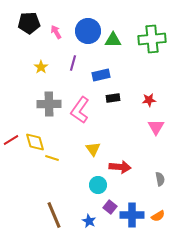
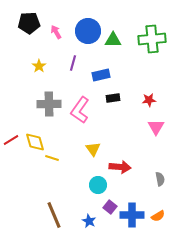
yellow star: moved 2 px left, 1 px up
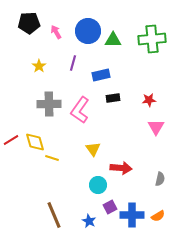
red arrow: moved 1 px right, 1 px down
gray semicircle: rotated 24 degrees clockwise
purple square: rotated 24 degrees clockwise
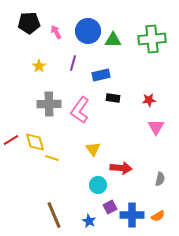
black rectangle: rotated 16 degrees clockwise
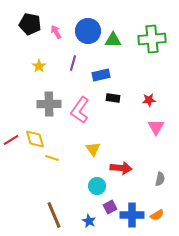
black pentagon: moved 1 px right, 1 px down; rotated 15 degrees clockwise
yellow diamond: moved 3 px up
cyan circle: moved 1 px left, 1 px down
orange semicircle: moved 1 px left, 1 px up
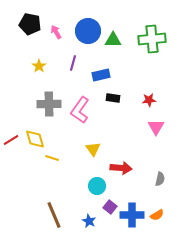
purple square: rotated 24 degrees counterclockwise
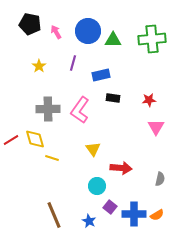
gray cross: moved 1 px left, 5 px down
blue cross: moved 2 px right, 1 px up
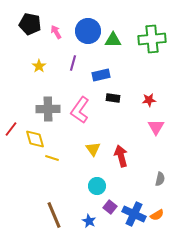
red line: moved 11 px up; rotated 21 degrees counterclockwise
red arrow: moved 12 px up; rotated 110 degrees counterclockwise
blue cross: rotated 25 degrees clockwise
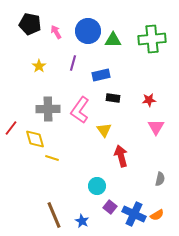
red line: moved 1 px up
yellow triangle: moved 11 px right, 19 px up
blue star: moved 7 px left
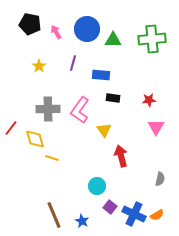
blue circle: moved 1 px left, 2 px up
blue rectangle: rotated 18 degrees clockwise
